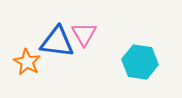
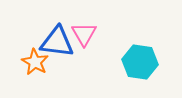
orange star: moved 8 px right
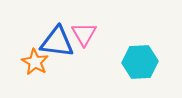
cyan hexagon: rotated 12 degrees counterclockwise
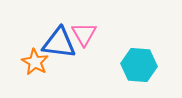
blue triangle: moved 2 px right, 1 px down
cyan hexagon: moved 1 px left, 3 px down; rotated 8 degrees clockwise
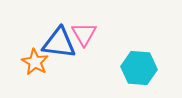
cyan hexagon: moved 3 px down
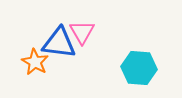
pink triangle: moved 2 px left, 2 px up
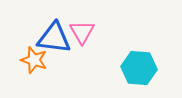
blue triangle: moved 5 px left, 5 px up
orange star: moved 1 px left, 2 px up; rotated 12 degrees counterclockwise
